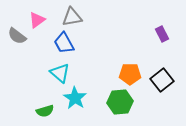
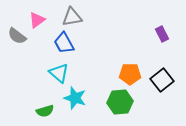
cyan triangle: moved 1 px left
cyan star: rotated 15 degrees counterclockwise
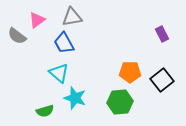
orange pentagon: moved 2 px up
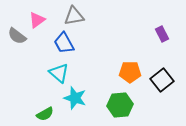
gray triangle: moved 2 px right, 1 px up
green hexagon: moved 3 px down
green semicircle: moved 3 px down; rotated 12 degrees counterclockwise
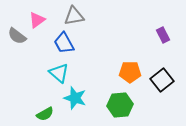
purple rectangle: moved 1 px right, 1 px down
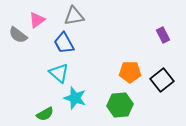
gray semicircle: moved 1 px right, 1 px up
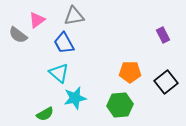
black square: moved 4 px right, 2 px down
cyan star: rotated 30 degrees counterclockwise
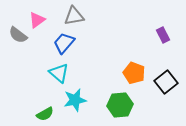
blue trapezoid: rotated 70 degrees clockwise
orange pentagon: moved 4 px right, 1 px down; rotated 20 degrees clockwise
cyan star: moved 2 px down
